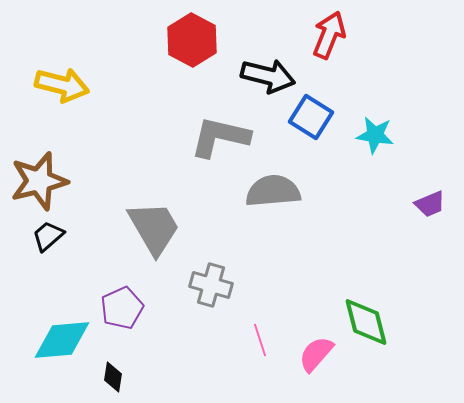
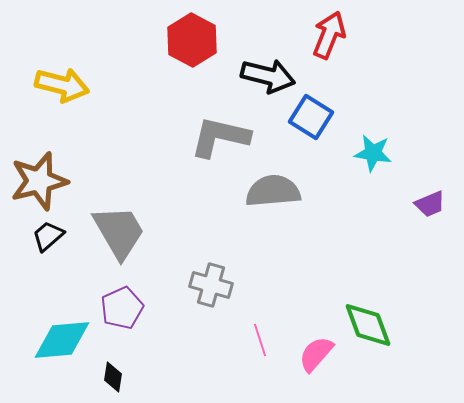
cyan star: moved 2 px left, 18 px down
gray trapezoid: moved 35 px left, 4 px down
green diamond: moved 2 px right, 3 px down; rotated 6 degrees counterclockwise
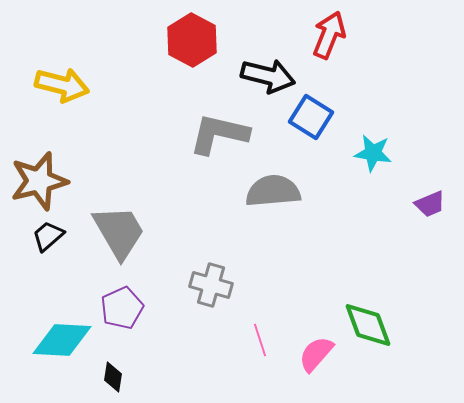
gray L-shape: moved 1 px left, 3 px up
cyan diamond: rotated 8 degrees clockwise
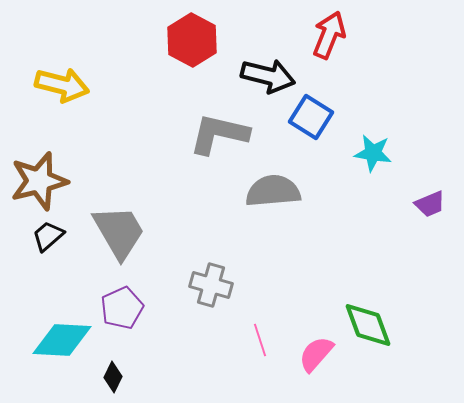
black diamond: rotated 16 degrees clockwise
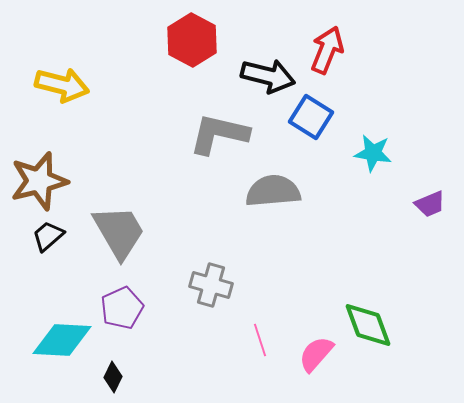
red arrow: moved 2 px left, 15 px down
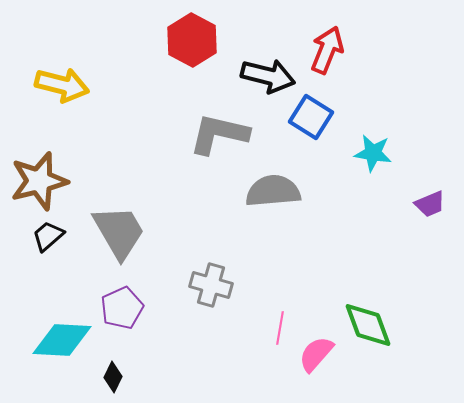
pink line: moved 20 px right, 12 px up; rotated 28 degrees clockwise
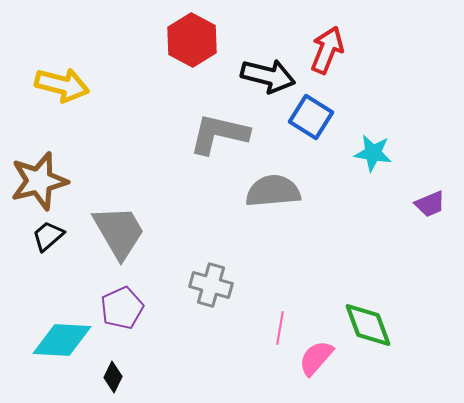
pink semicircle: moved 4 px down
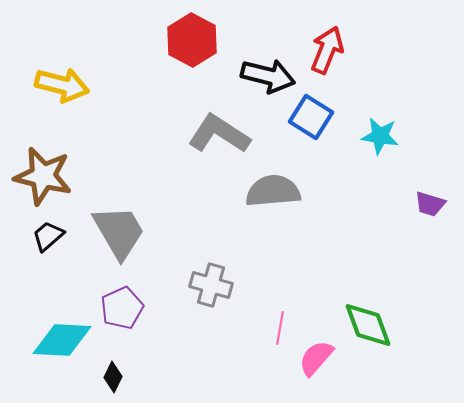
gray L-shape: rotated 20 degrees clockwise
cyan star: moved 7 px right, 17 px up
brown star: moved 4 px right, 5 px up; rotated 28 degrees clockwise
purple trapezoid: rotated 40 degrees clockwise
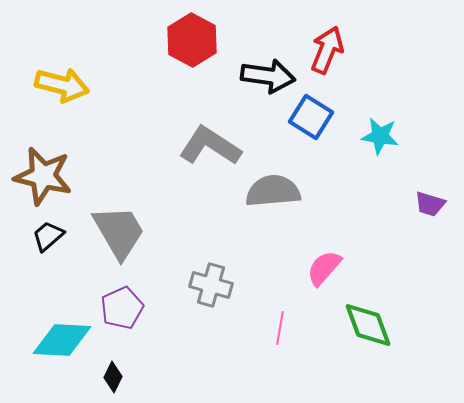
black arrow: rotated 6 degrees counterclockwise
gray L-shape: moved 9 px left, 12 px down
pink semicircle: moved 8 px right, 90 px up
